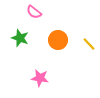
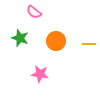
orange circle: moved 2 px left, 1 px down
yellow line: rotated 48 degrees counterclockwise
pink star: moved 4 px up
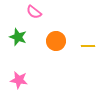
green star: moved 2 px left, 1 px up
yellow line: moved 1 px left, 2 px down
pink star: moved 21 px left, 6 px down
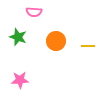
pink semicircle: rotated 35 degrees counterclockwise
pink star: moved 1 px right; rotated 12 degrees counterclockwise
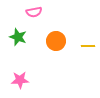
pink semicircle: rotated 14 degrees counterclockwise
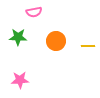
green star: rotated 18 degrees counterclockwise
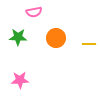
orange circle: moved 3 px up
yellow line: moved 1 px right, 2 px up
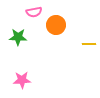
orange circle: moved 13 px up
pink star: moved 2 px right
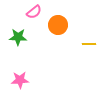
pink semicircle: rotated 28 degrees counterclockwise
orange circle: moved 2 px right
pink star: moved 2 px left
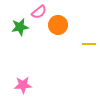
pink semicircle: moved 5 px right
green star: moved 2 px right, 10 px up; rotated 12 degrees counterclockwise
pink star: moved 3 px right, 5 px down
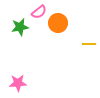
orange circle: moved 2 px up
pink star: moved 5 px left, 2 px up
